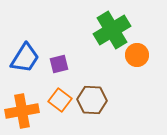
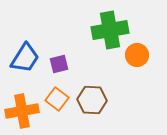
green cross: moved 2 px left; rotated 21 degrees clockwise
orange square: moved 3 px left, 1 px up
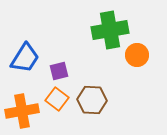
purple square: moved 7 px down
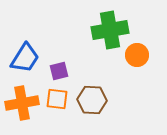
orange square: rotated 30 degrees counterclockwise
orange cross: moved 8 px up
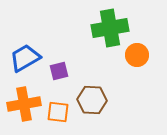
green cross: moved 2 px up
blue trapezoid: rotated 152 degrees counterclockwise
orange square: moved 1 px right, 13 px down
orange cross: moved 2 px right, 1 px down
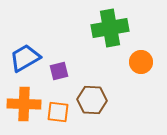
orange circle: moved 4 px right, 7 px down
orange cross: rotated 12 degrees clockwise
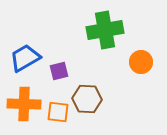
green cross: moved 5 px left, 2 px down
brown hexagon: moved 5 px left, 1 px up
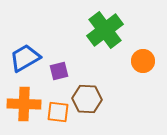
green cross: rotated 27 degrees counterclockwise
orange circle: moved 2 px right, 1 px up
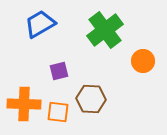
blue trapezoid: moved 15 px right, 34 px up
brown hexagon: moved 4 px right
